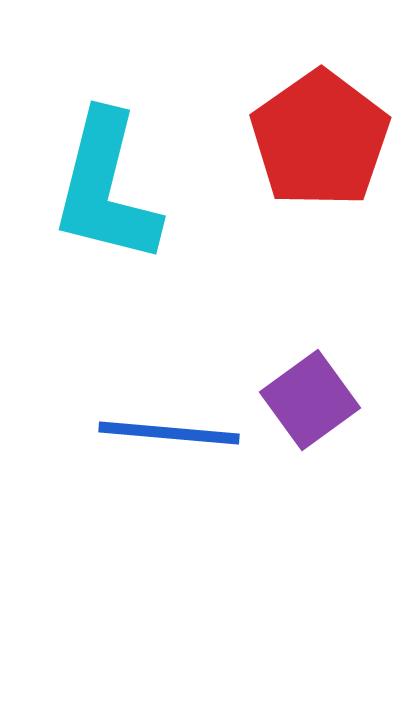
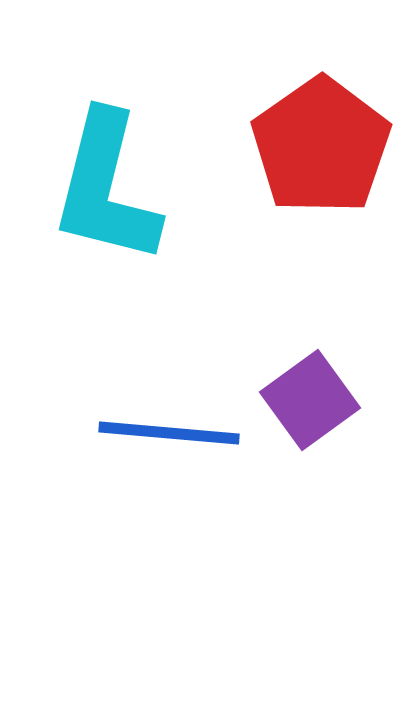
red pentagon: moved 1 px right, 7 px down
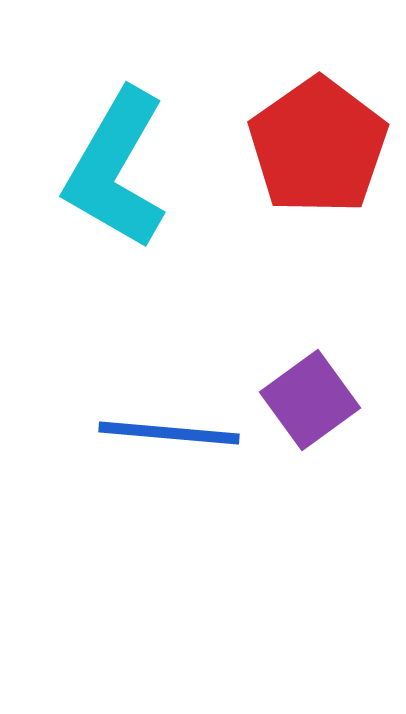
red pentagon: moved 3 px left
cyan L-shape: moved 10 px right, 19 px up; rotated 16 degrees clockwise
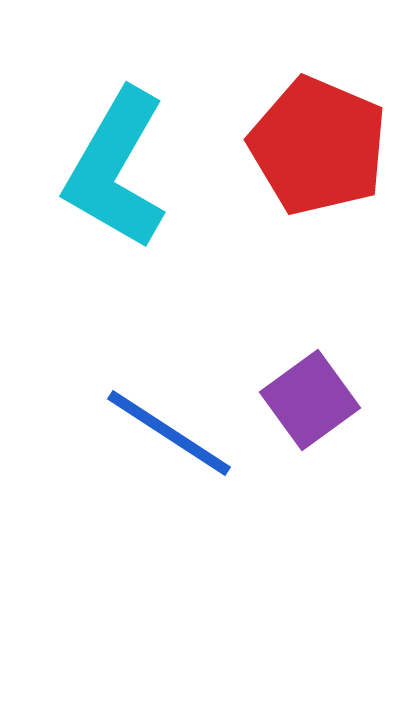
red pentagon: rotated 14 degrees counterclockwise
blue line: rotated 28 degrees clockwise
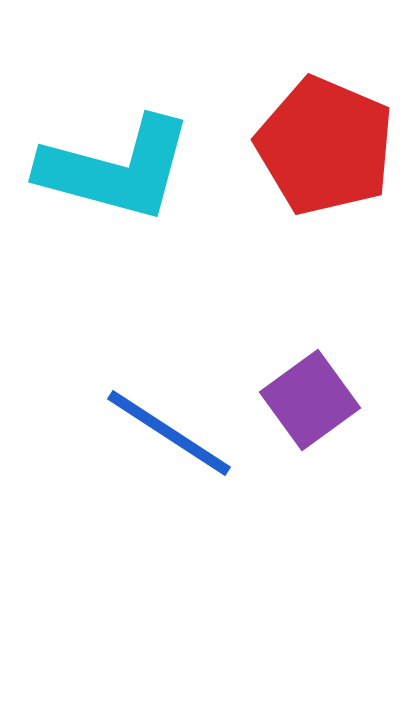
red pentagon: moved 7 px right
cyan L-shape: rotated 105 degrees counterclockwise
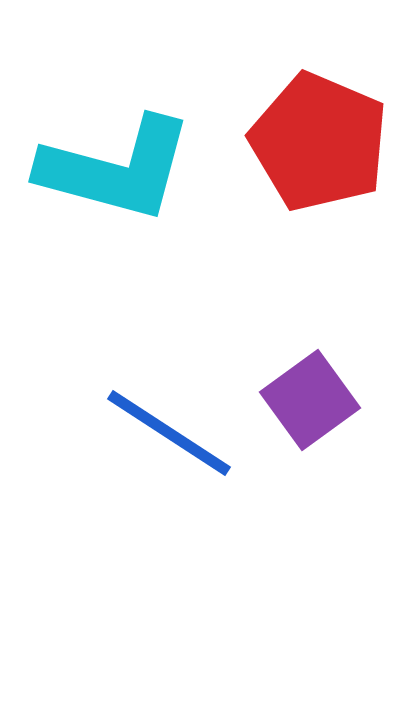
red pentagon: moved 6 px left, 4 px up
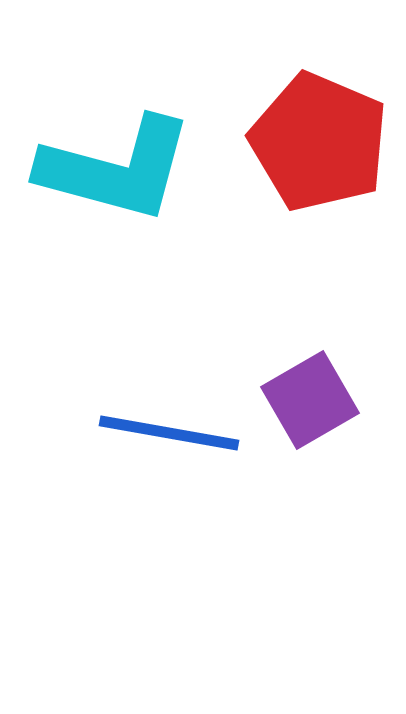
purple square: rotated 6 degrees clockwise
blue line: rotated 23 degrees counterclockwise
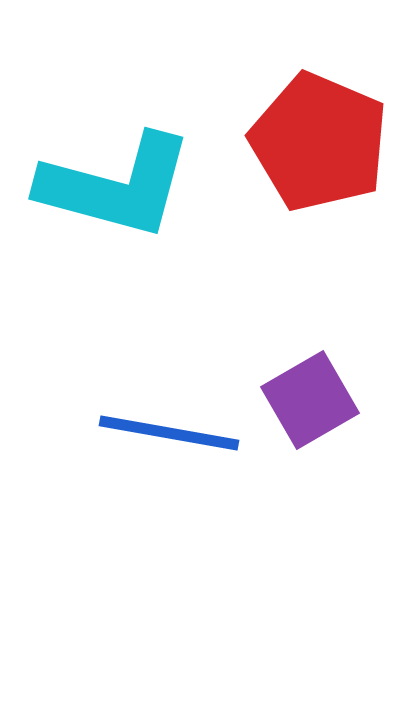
cyan L-shape: moved 17 px down
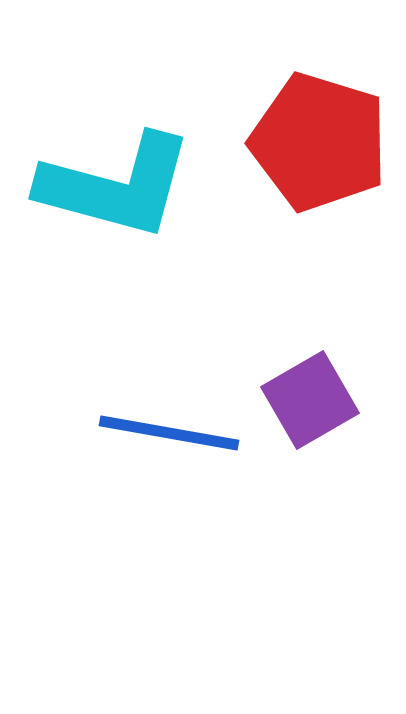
red pentagon: rotated 6 degrees counterclockwise
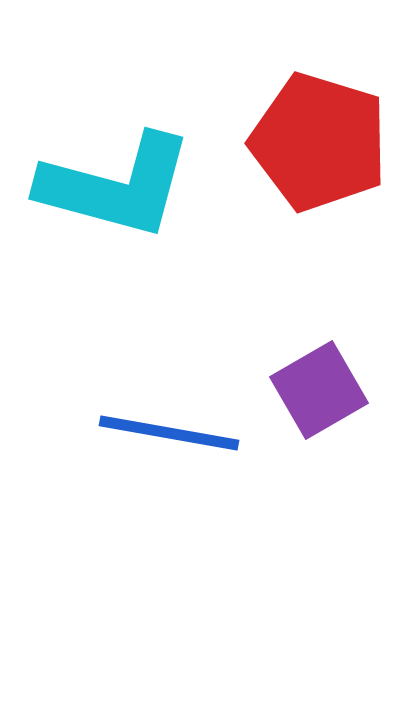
purple square: moved 9 px right, 10 px up
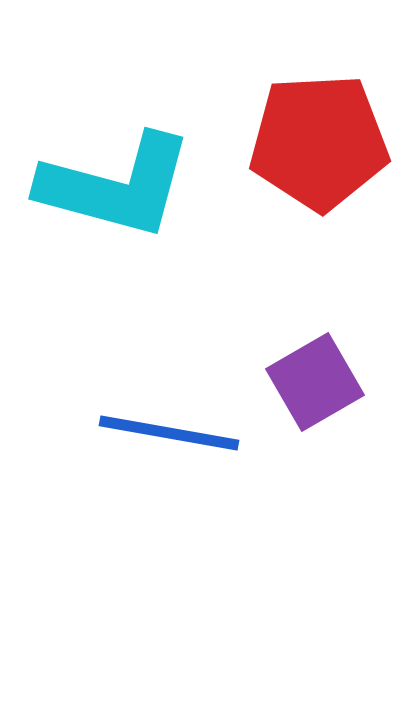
red pentagon: rotated 20 degrees counterclockwise
purple square: moved 4 px left, 8 px up
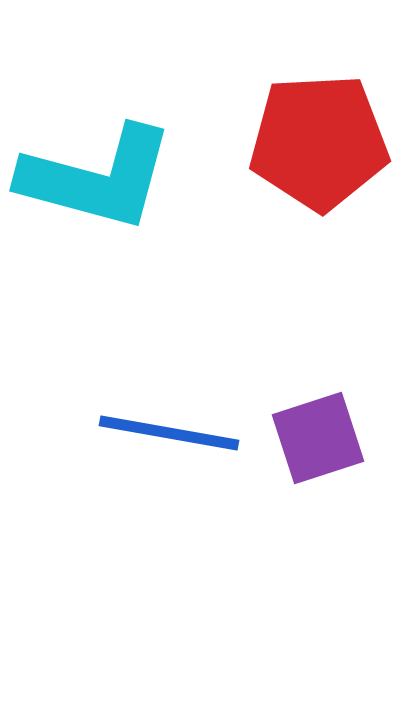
cyan L-shape: moved 19 px left, 8 px up
purple square: moved 3 px right, 56 px down; rotated 12 degrees clockwise
